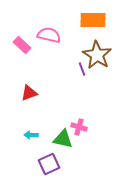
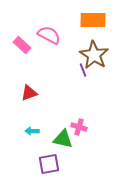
pink semicircle: rotated 15 degrees clockwise
brown star: moved 3 px left
purple line: moved 1 px right, 1 px down
cyan arrow: moved 1 px right, 4 px up
purple square: rotated 15 degrees clockwise
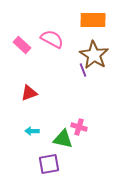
pink semicircle: moved 3 px right, 4 px down
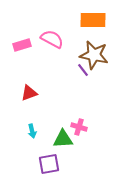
pink rectangle: rotated 60 degrees counterclockwise
brown star: rotated 20 degrees counterclockwise
purple line: rotated 16 degrees counterclockwise
cyan arrow: rotated 104 degrees counterclockwise
green triangle: rotated 15 degrees counterclockwise
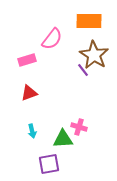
orange rectangle: moved 4 px left, 1 px down
pink semicircle: rotated 100 degrees clockwise
pink rectangle: moved 5 px right, 15 px down
brown star: rotated 20 degrees clockwise
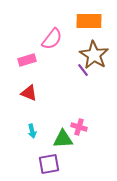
red triangle: rotated 42 degrees clockwise
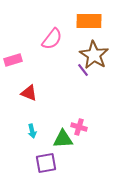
pink rectangle: moved 14 px left
purple square: moved 3 px left, 1 px up
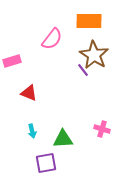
pink rectangle: moved 1 px left, 1 px down
pink cross: moved 23 px right, 2 px down
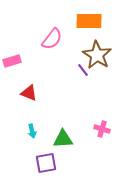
brown star: moved 3 px right
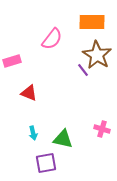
orange rectangle: moved 3 px right, 1 px down
cyan arrow: moved 1 px right, 2 px down
green triangle: rotated 15 degrees clockwise
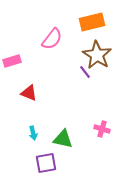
orange rectangle: rotated 15 degrees counterclockwise
purple line: moved 2 px right, 2 px down
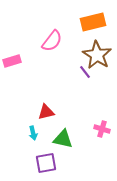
orange rectangle: moved 1 px right
pink semicircle: moved 2 px down
red triangle: moved 17 px right, 19 px down; rotated 36 degrees counterclockwise
